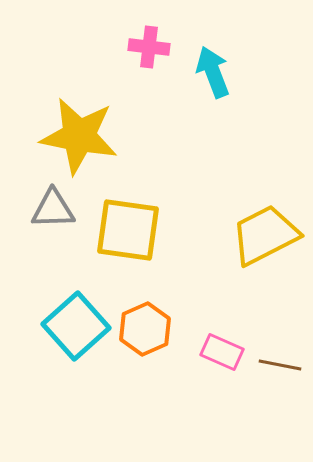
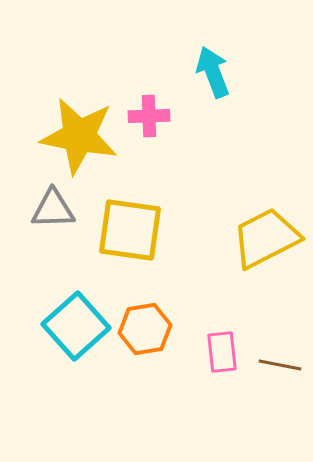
pink cross: moved 69 px down; rotated 9 degrees counterclockwise
yellow square: moved 2 px right
yellow trapezoid: moved 1 px right, 3 px down
orange hexagon: rotated 15 degrees clockwise
pink rectangle: rotated 60 degrees clockwise
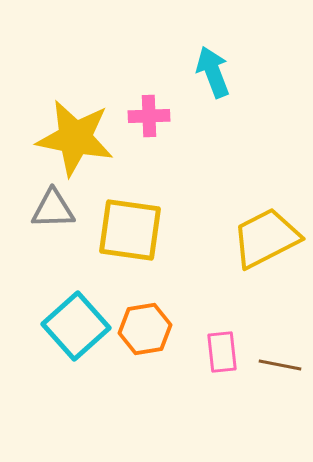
yellow star: moved 4 px left, 2 px down
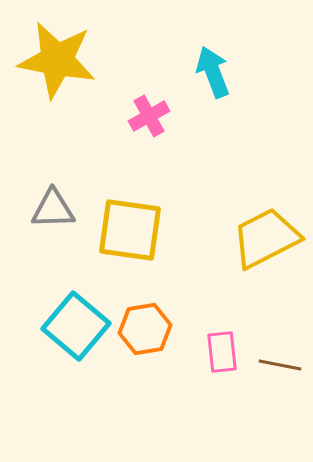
pink cross: rotated 27 degrees counterclockwise
yellow star: moved 18 px left, 78 px up
cyan square: rotated 8 degrees counterclockwise
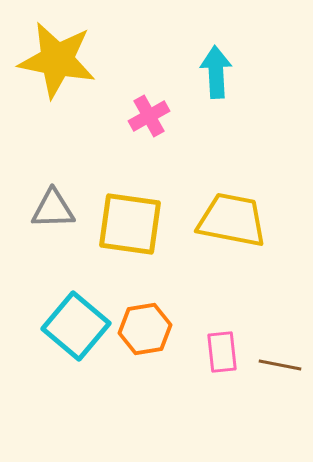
cyan arrow: moved 3 px right; rotated 18 degrees clockwise
yellow square: moved 6 px up
yellow trapezoid: moved 34 px left, 18 px up; rotated 38 degrees clockwise
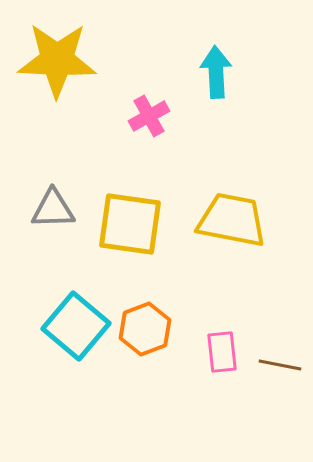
yellow star: rotated 8 degrees counterclockwise
orange hexagon: rotated 12 degrees counterclockwise
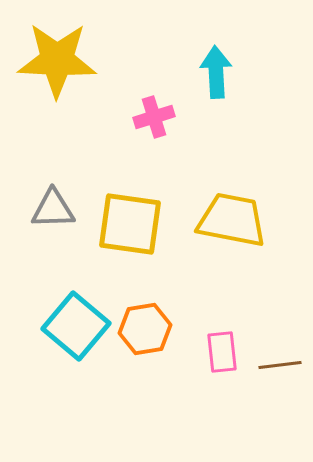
pink cross: moved 5 px right, 1 px down; rotated 12 degrees clockwise
orange hexagon: rotated 12 degrees clockwise
brown line: rotated 18 degrees counterclockwise
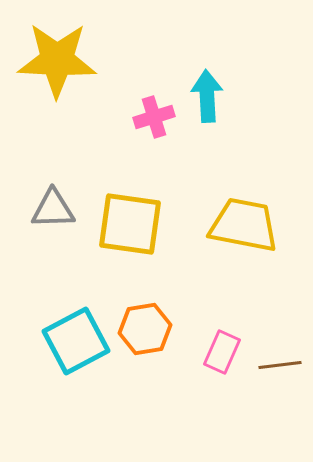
cyan arrow: moved 9 px left, 24 px down
yellow trapezoid: moved 12 px right, 5 px down
cyan square: moved 15 px down; rotated 22 degrees clockwise
pink rectangle: rotated 30 degrees clockwise
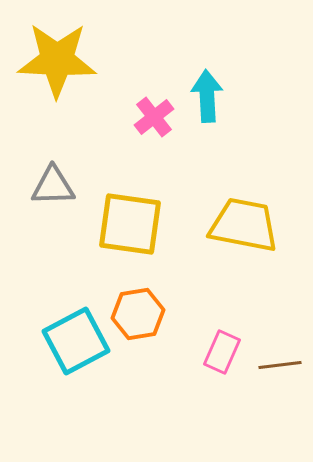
pink cross: rotated 21 degrees counterclockwise
gray triangle: moved 23 px up
orange hexagon: moved 7 px left, 15 px up
